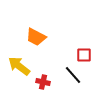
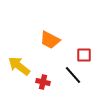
orange trapezoid: moved 14 px right, 3 px down
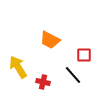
yellow arrow: moved 1 px left, 1 px down; rotated 20 degrees clockwise
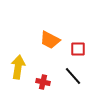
red square: moved 6 px left, 6 px up
yellow arrow: rotated 40 degrees clockwise
black line: moved 1 px down
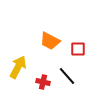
orange trapezoid: moved 1 px down
yellow arrow: rotated 20 degrees clockwise
black line: moved 6 px left
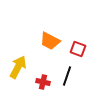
red square: rotated 21 degrees clockwise
black line: rotated 60 degrees clockwise
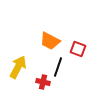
black line: moved 9 px left, 9 px up
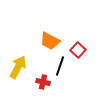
red square: moved 1 px down; rotated 21 degrees clockwise
black line: moved 2 px right, 1 px up
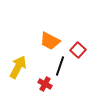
red cross: moved 2 px right, 2 px down; rotated 16 degrees clockwise
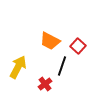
red square: moved 4 px up
black line: moved 2 px right
red cross: rotated 24 degrees clockwise
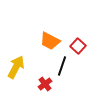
yellow arrow: moved 2 px left
